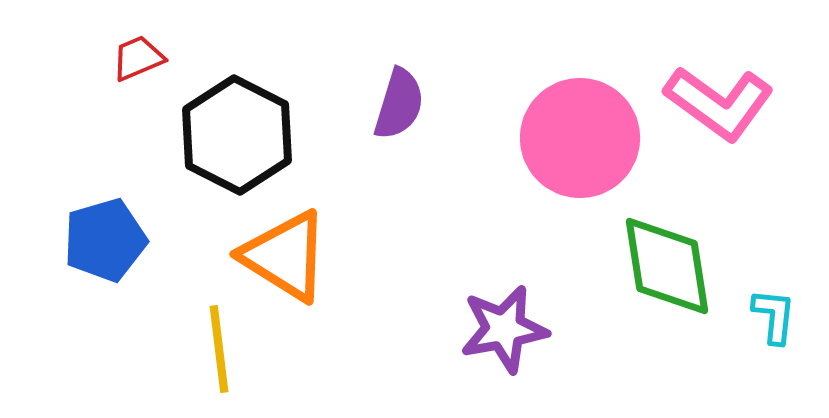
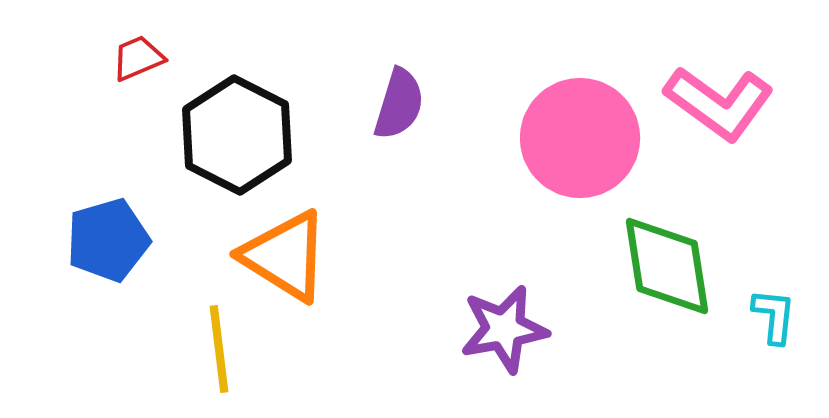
blue pentagon: moved 3 px right
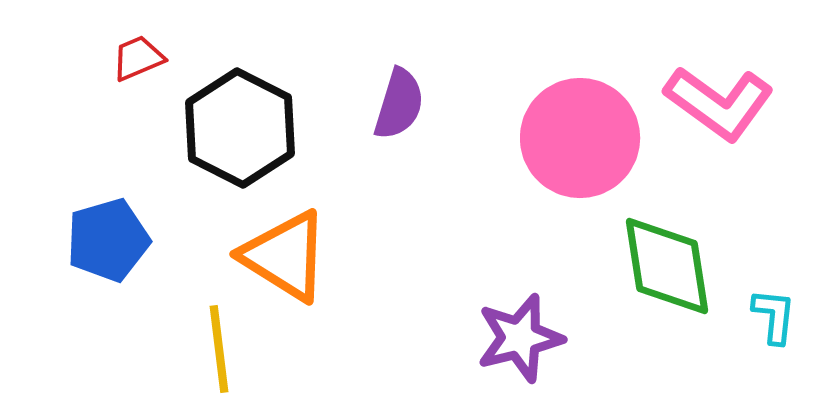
black hexagon: moved 3 px right, 7 px up
purple star: moved 16 px right, 9 px down; rotated 4 degrees counterclockwise
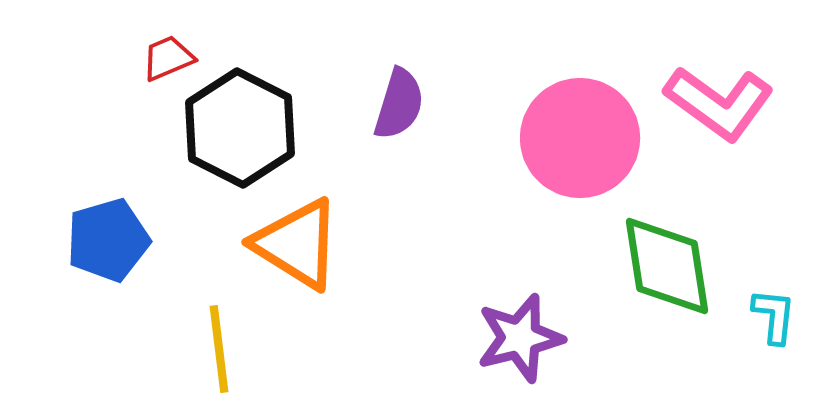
red trapezoid: moved 30 px right
orange triangle: moved 12 px right, 12 px up
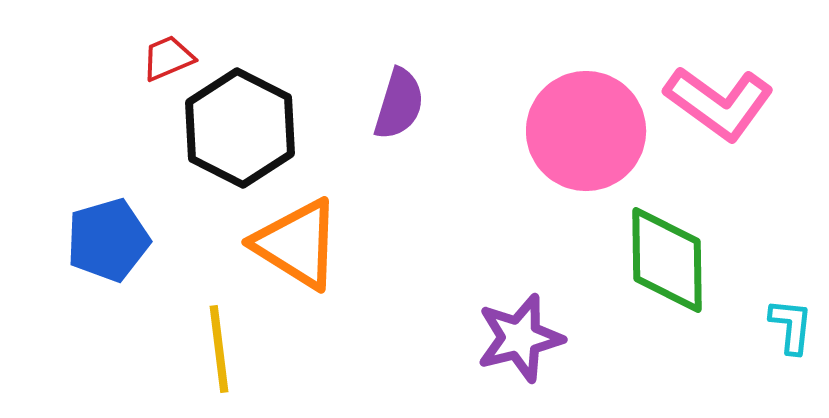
pink circle: moved 6 px right, 7 px up
green diamond: moved 6 px up; rotated 8 degrees clockwise
cyan L-shape: moved 17 px right, 10 px down
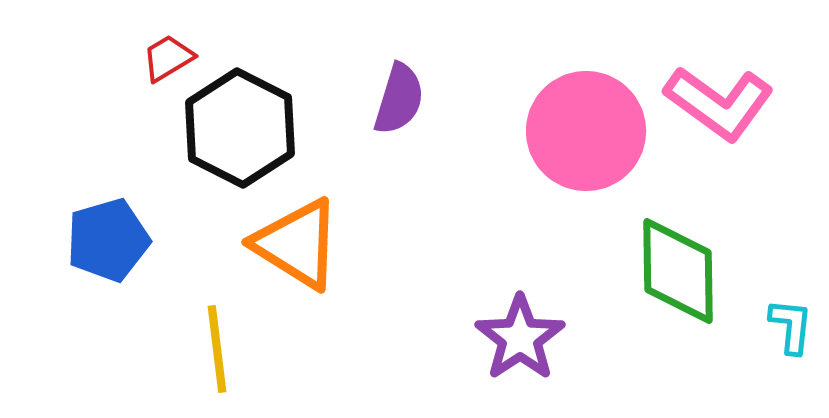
red trapezoid: rotated 8 degrees counterclockwise
purple semicircle: moved 5 px up
green diamond: moved 11 px right, 11 px down
purple star: rotated 20 degrees counterclockwise
yellow line: moved 2 px left
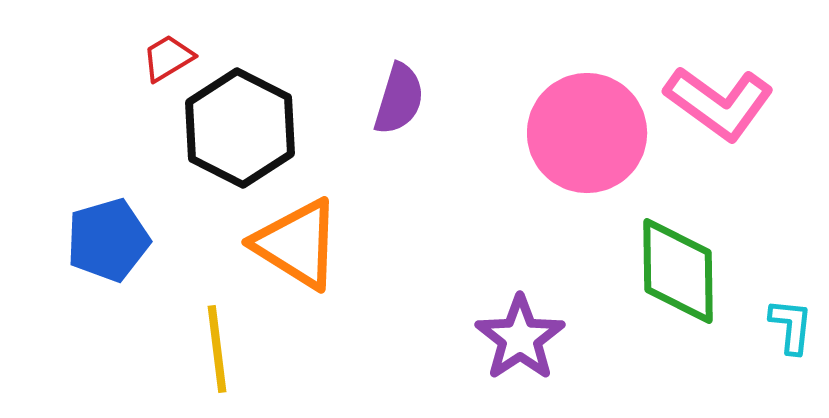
pink circle: moved 1 px right, 2 px down
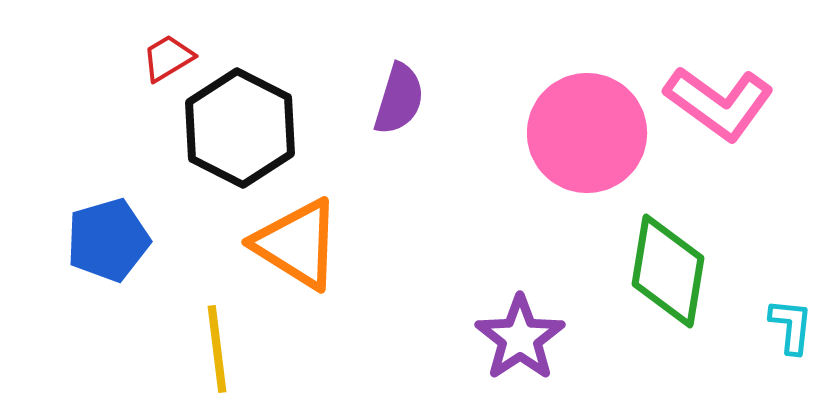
green diamond: moved 10 px left; rotated 10 degrees clockwise
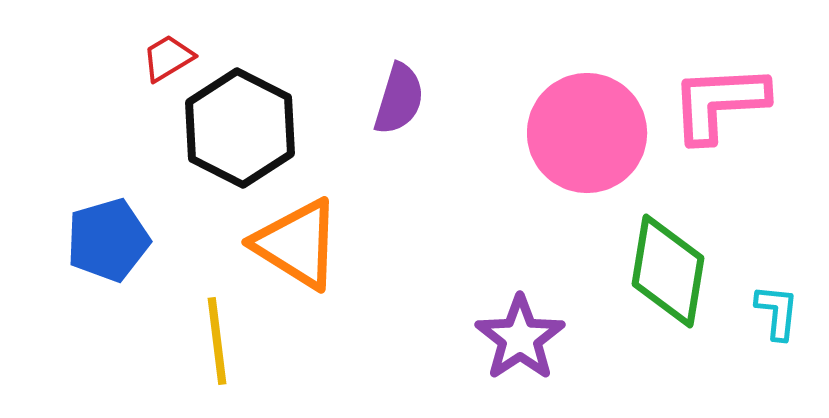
pink L-shape: rotated 141 degrees clockwise
cyan L-shape: moved 14 px left, 14 px up
yellow line: moved 8 px up
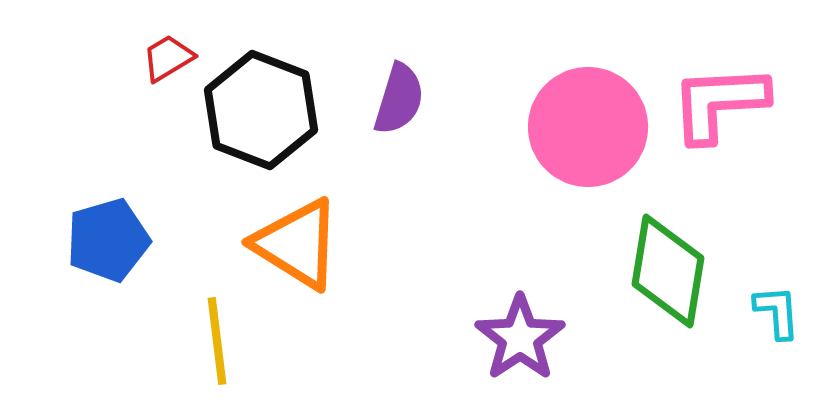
black hexagon: moved 21 px right, 18 px up; rotated 6 degrees counterclockwise
pink circle: moved 1 px right, 6 px up
cyan L-shape: rotated 10 degrees counterclockwise
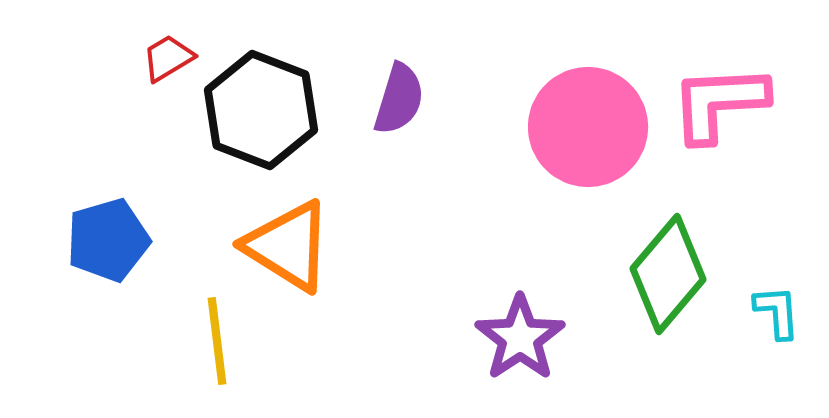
orange triangle: moved 9 px left, 2 px down
green diamond: moved 3 px down; rotated 31 degrees clockwise
